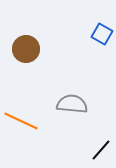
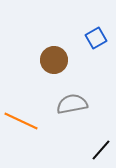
blue square: moved 6 px left, 4 px down; rotated 30 degrees clockwise
brown circle: moved 28 px right, 11 px down
gray semicircle: rotated 16 degrees counterclockwise
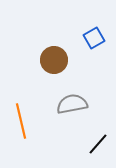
blue square: moved 2 px left
orange line: rotated 52 degrees clockwise
black line: moved 3 px left, 6 px up
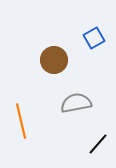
gray semicircle: moved 4 px right, 1 px up
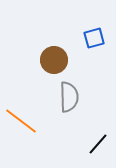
blue square: rotated 15 degrees clockwise
gray semicircle: moved 7 px left, 6 px up; rotated 100 degrees clockwise
orange line: rotated 40 degrees counterclockwise
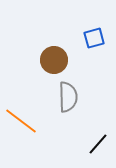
gray semicircle: moved 1 px left
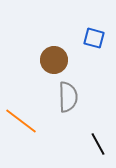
blue square: rotated 30 degrees clockwise
black line: rotated 70 degrees counterclockwise
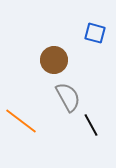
blue square: moved 1 px right, 5 px up
gray semicircle: rotated 28 degrees counterclockwise
black line: moved 7 px left, 19 px up
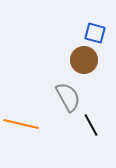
brown circle: moved 30 px right
orange line: moved 3 px down; rotated 24 degrees counterclockwise
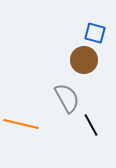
gray semicircle: moved 1 px left, 1 px down
